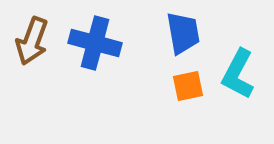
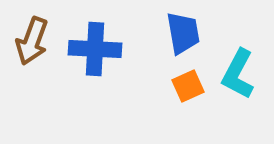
blue cross: moved 6 px down; rotated 12 degrees counterclockwise
orange square: rotated 12 degrees counterclockwise
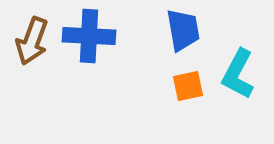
blue trapezoid: moved 3 px up
blue cross: moved 6 px left, 13 px up
orange square: rotated 12 degrees clockwise
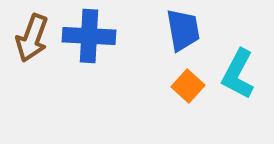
brown arrow: moved 3 px up
orange square: rotated 36 degrees counterclockwise
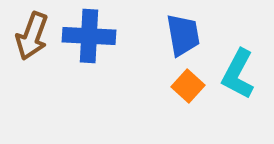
blue trapezoid: moved 5 px down
brown arrow: moved 2 px up
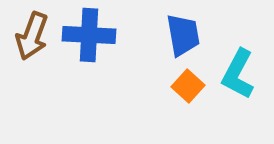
blue cross: moved 1 px up
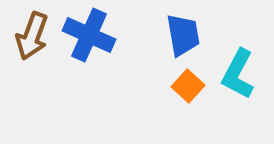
blue cross: rotated 21 degrees clockwise
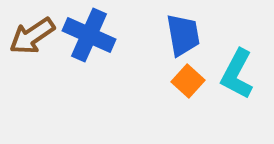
brown arrow: rotated 36 degrees clockwise
cyan L-shape: moved 1 px left
orange square: moved 5 px up
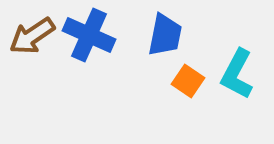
blue trapezoid: moved 18 px left; rotated 21 degrees clockwise
orange square: rotated 8 degrees counterclockwise
